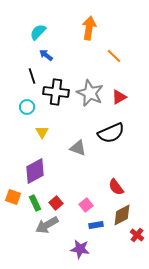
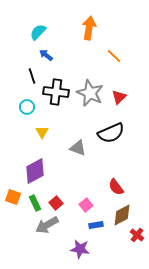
red triangle: rotated 14 degrees counterclockwise
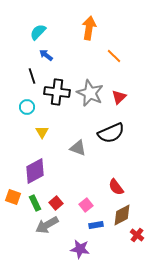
black cross: moved 1 px right
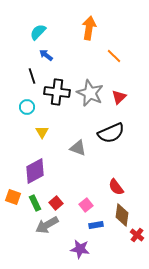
brown diamond: rotated 55 degrees counterclockwise
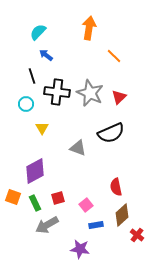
cyan circle: moved 1 px left, 3 px up
yellow triangle: moved 4 px up
red semicircle: rotated 24 degrees clockwise
red square: moved 2 px right, 5 px up; rotated 24 degrees clockwise
brown diamond: rotated 40 degrees clockwise
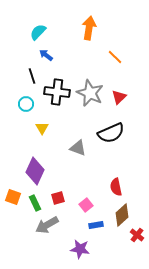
orange line: moved 1 px right, 1 px down
purple diamond: rotated 36 degrees counterclockwise
